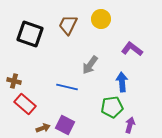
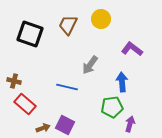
purple arrow: moved 1 px up
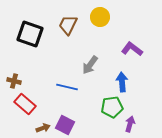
yellow circle: moved 1 px left, 2 px up
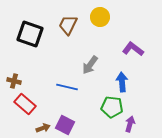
purple L-shape: moved 1 px right
green pentagon: rotated 15 degrees clockwise
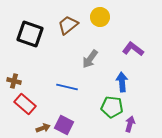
brown trapezoid: rotated 25 degrees clockwise
gray arrow: moved 6 px up
purple square: moved 1 px left
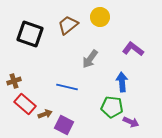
brown cross: rotated 32 degrees counterclockwise
purple arrow: moved 1 px right, 2 px up; rotated 98 degrees clockwise
brown arrow: moved 2 px right, 14 px up
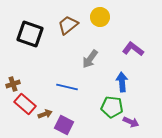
brown cross: moved 1 px left, 3 px down
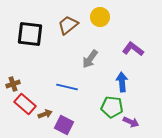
black square: rotated 12 degrees counterclockwise
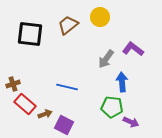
gray arrow: moved 16 px right
